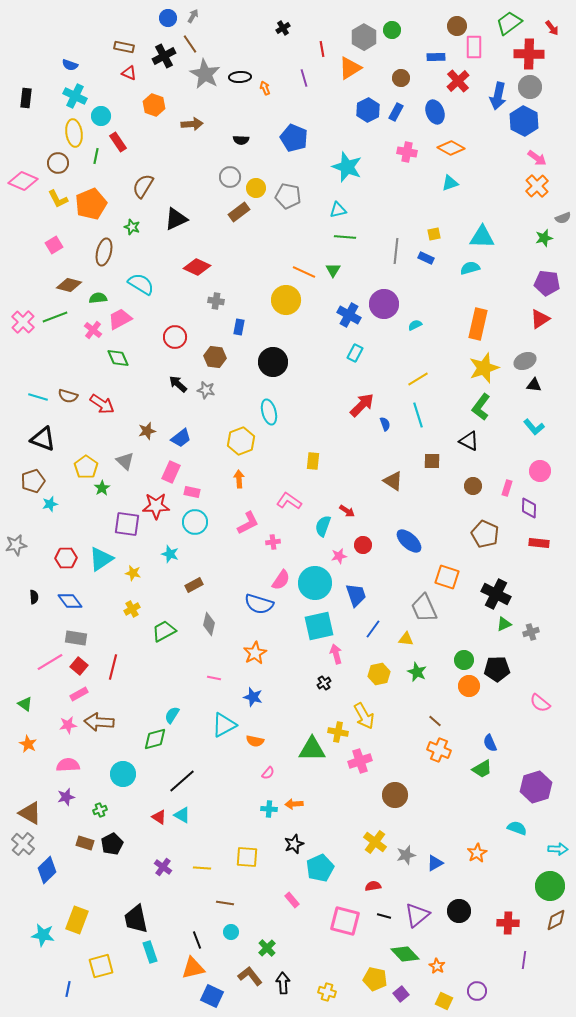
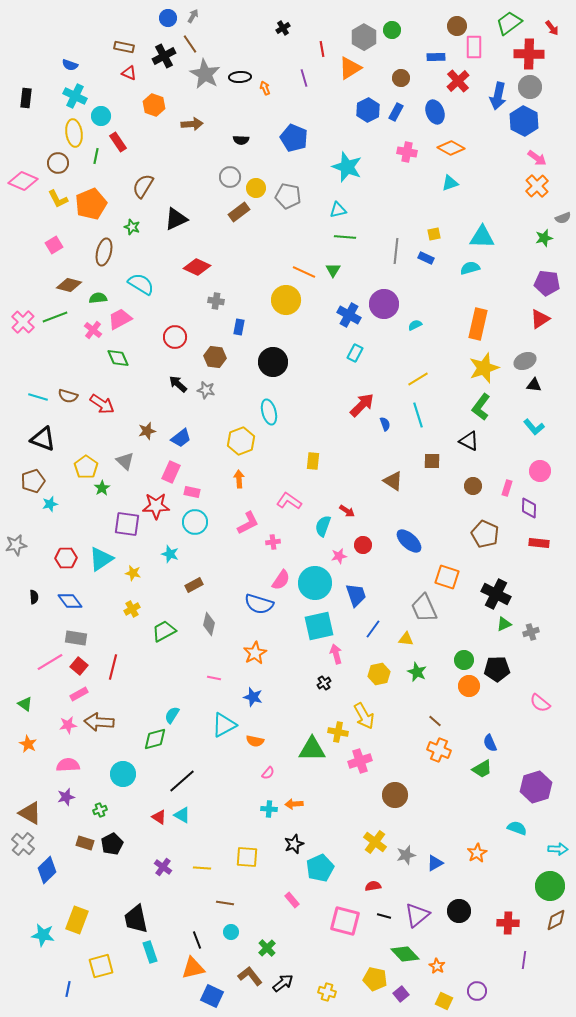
black arrow at (283, 983): rotated 55 degrees clockwise
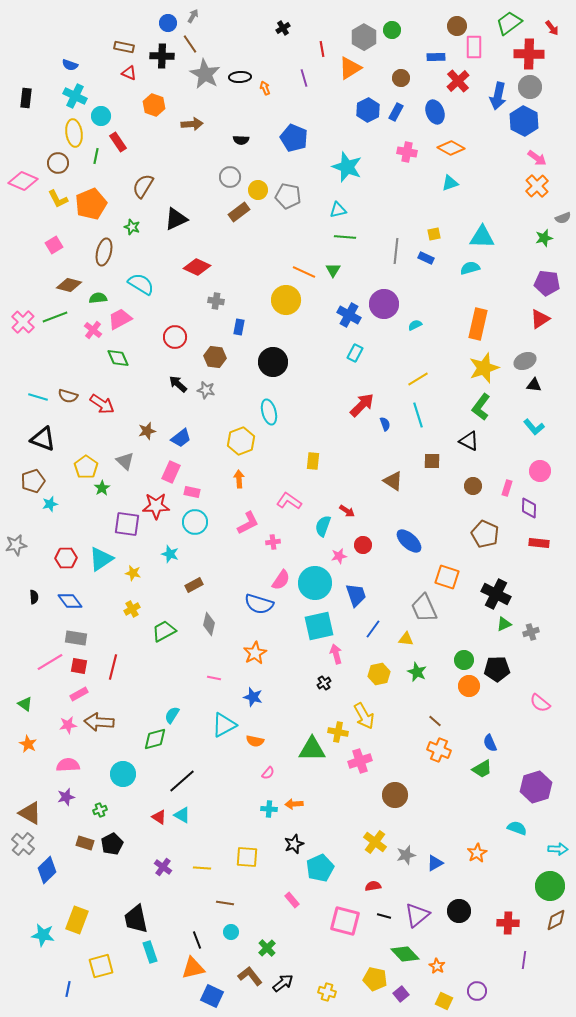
blue circle at (168, 18): moved 5 px down
black cross at (164, 56): moved 2 px left; rotated 30 degrees clockwise
yellow circle at (256, 188): moved 2 px right, 2 px down
red square at (79, 666): rotated 30 degrees counterclockwise
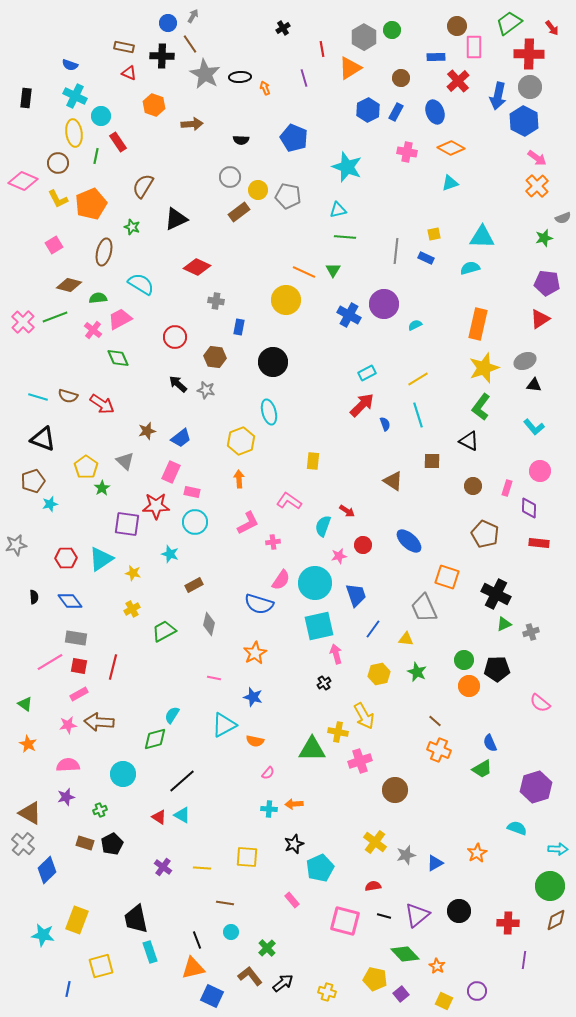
cyan rectangle at (355, 353): moved 12 px right, 20 px down; rotated 36 degrees clockwise
brown circle at (395, 795): moved 5 px up
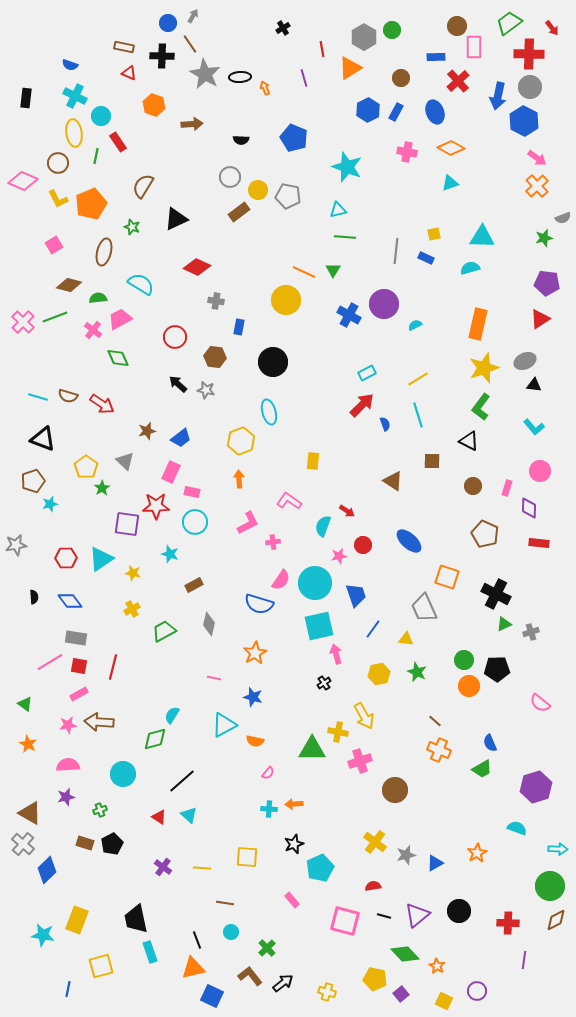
cyan triangle at (182, 815): moved 7 px right; rotated 12 degrees clockwise
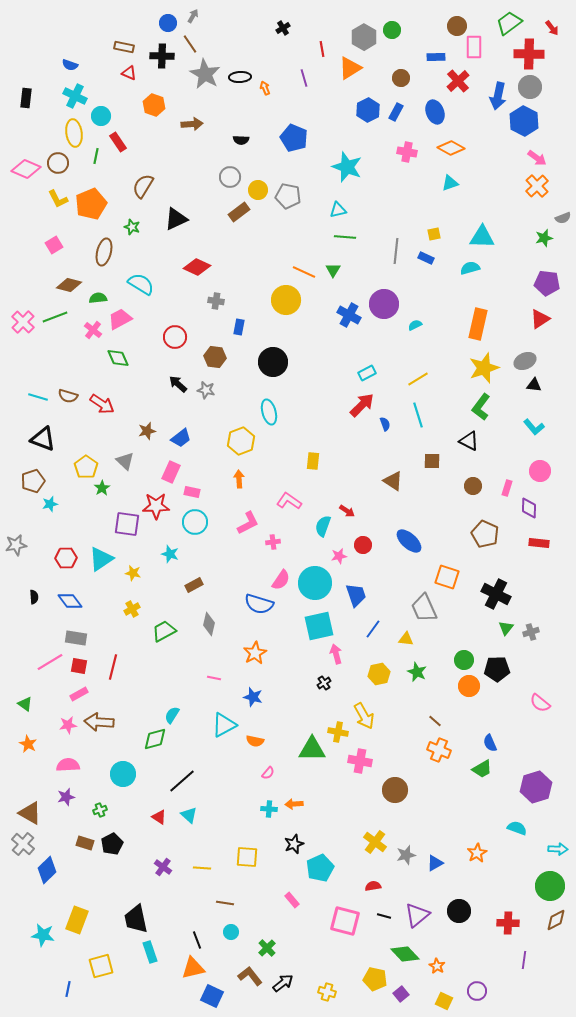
pink diamond at (23, 181): moved 3 px right, 12 px up
green triangle at (504, 624): moved 2 px right, 4 px down; rotated 28 degrees counterclockwise
pink cross at (360, 761): rotated 30 degrees clockwise
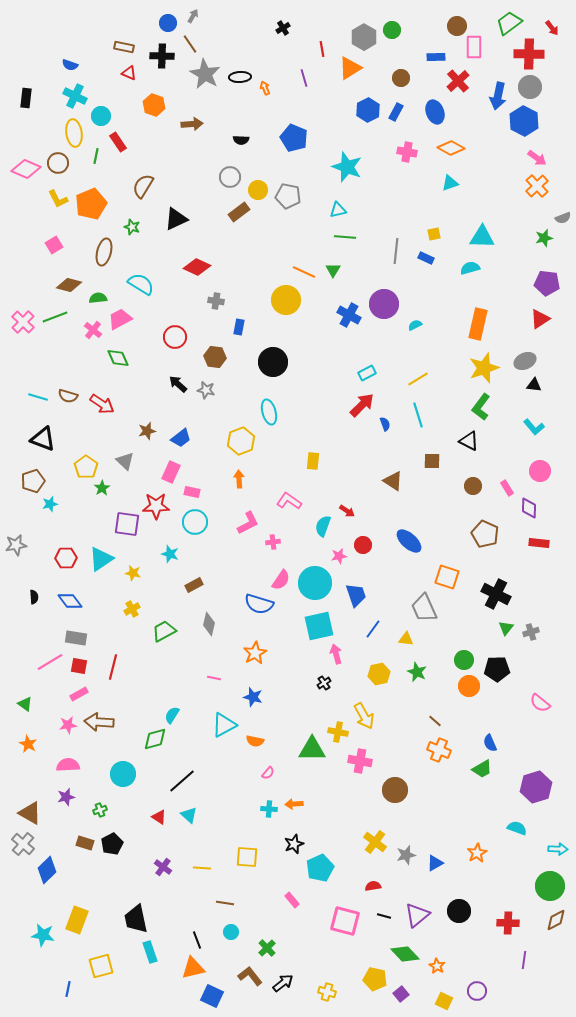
pink rectangle at (507, 488): rotated 49 degrees counterclockwise
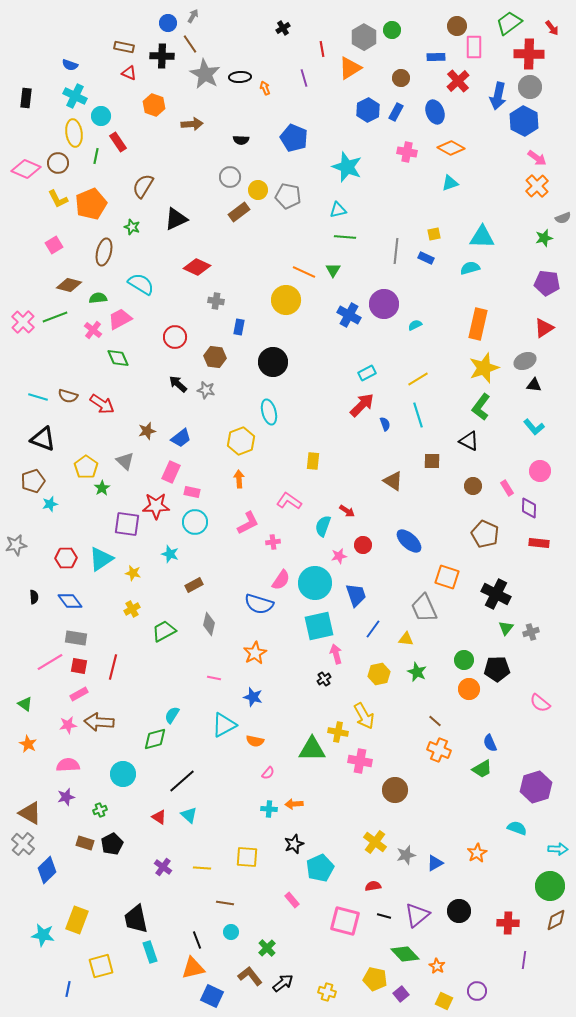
red triangle at (540, 319): moved 4 px right, 9 px down
black cross at (324, 683): moved 4 px up
orange circle at (469, 686): moved 3 px down
